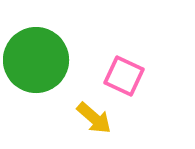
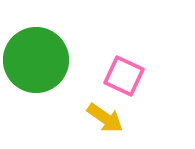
yellow arrow: moved 11 px right; rotated 6 degrees counterclockwise
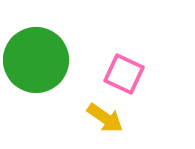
pink square: moved 2 px up
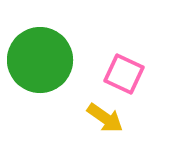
green circle: moved 4 px right
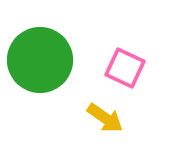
pink square: moved 1 px right, 6 px up
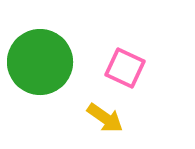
green circle: moved 2 px down
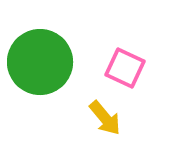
yellow arrow: rotated 15 degrees clockwise
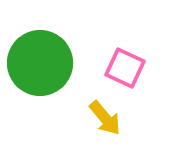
green circle: moved 1 px down
